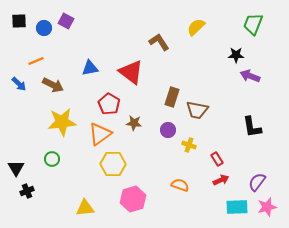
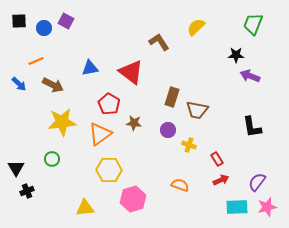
yellow hexagon: moved 4 px left, 6 px down
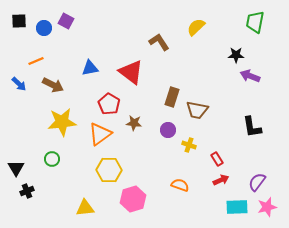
green trapezoid: moved 2 px right, 2 px up; rotated 10 degrees counterclockwise
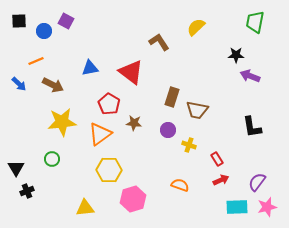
blue circle: moved 3 px down
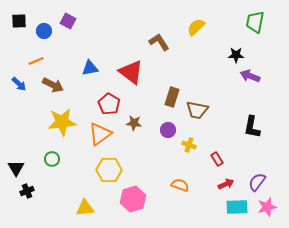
purple square: moved 2 px right
black L-shape: rotated 20 degrees clockwise
red arrow: moved 5 px right, 4 px down
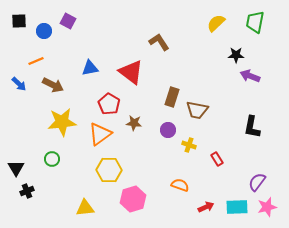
yellow semicircle: moved 20 px right, 4 px up
red arrow: moved 20 px left, 23 px down
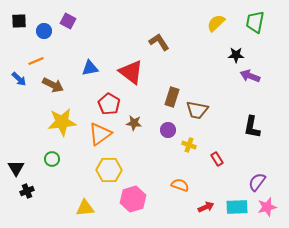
blue arrow: moved 5 px up
